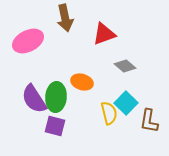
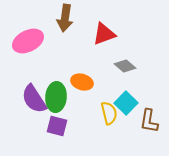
brown arrow: rotated 20 degrees clockwise
purple square: moved 2 px right
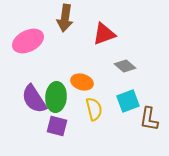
cyan square: moved 2 px right, 2 px up; rotated 25 degrees clockwise
yellow semicircle: moved 15 px left, 4 px up
brown L-shape: moved 2 px up
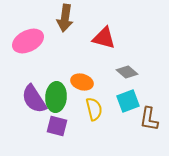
red triangle: moved 4 px down; rotated 35 degrees clockwise
gray diamond: moved 2 px right, 6 px down
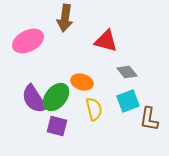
red triangle: moved 2 px right, 3 px down
gray diamond: rotated 10 degrees clockwise
green ellipse: rotated 36 degrees clockwise
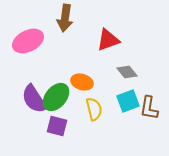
red triangle: moved 2 px right, 1 px up; rotated 35 degrees counterclockwise
brown L-shape: moved 11 px up
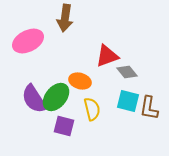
red triangle: moved 1 px left, 16 px down
orange ellipse: moved 2 px left, 1 px up
cyan square: rotated 35 degrees clockwise
yellow semicircle: moved 2 px left
purple square: moved 7 px right
